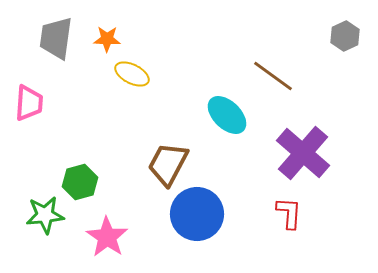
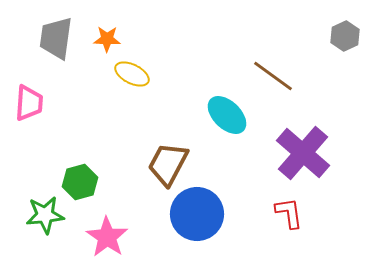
red L-shape: rotated 12 degrees counterclockwise
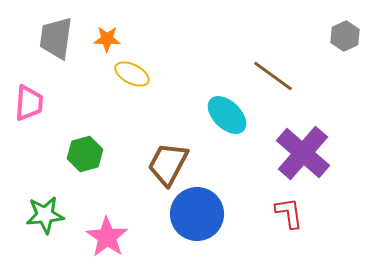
green hexagon: moved 5 px right, 28 px up
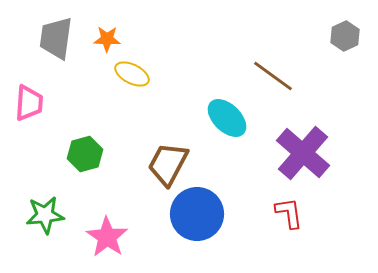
cyan ellipse: moved 3 px down
